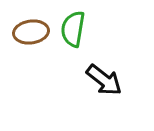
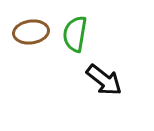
green semicircle: moved 2 px right, 5 px down
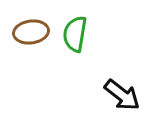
black arrow: moved 18 px right, 15 px down
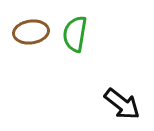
black arrow: moved 9 px down
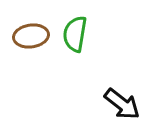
brown ellipse: moved 4 px down
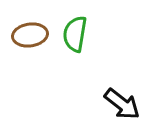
brown ellipse: moved 1 px left, 1 px up
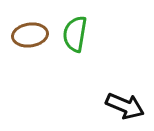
black arrow: moved 3 px right, 2 px down; rotated 15 degrees counterclockwise
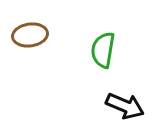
green semicircle: moved 28 px right, 16 px down
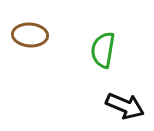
brown ellipse: rotated 12 degrees clockwise
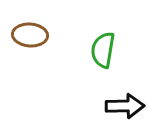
black arrow: rotated 24 degrees counterclockwise
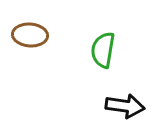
black arrow: rotated 9 degrees clockwise
